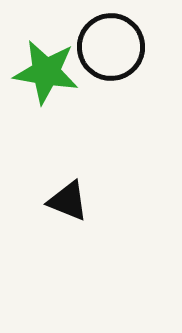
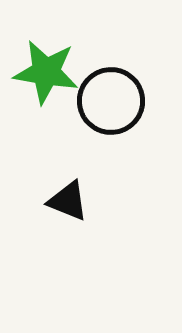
black circle: moved 54 px down
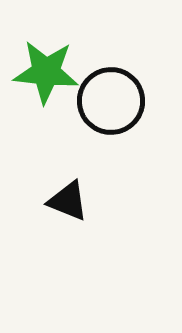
green star: rotated 4 degrees counterclockwise
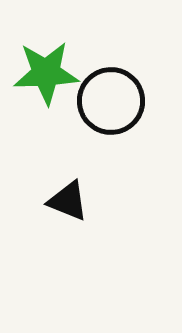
green star: moved 1 px down; rotated 8 degrees counterclockwise
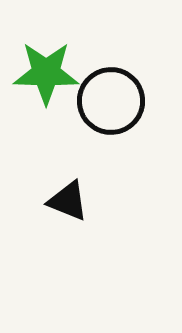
green star: rotated 4 degrees clockwise
